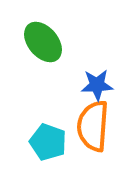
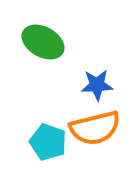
green ellipse: rotated 21 degrees counterclockwise
orange semicircle: moved 2 px right, 2 px down; rotated 108 degrees counterclockwise
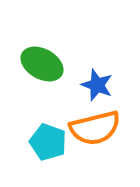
green ellipse: moved 1 px left, 22 px down
blue star: rotated 24 degrees clockwise
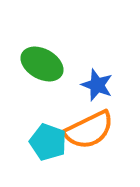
orange semicircle: moved 6 px left, 2 px down; rotated 12 degrees counterclockwise
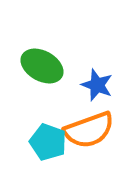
green ellipse: moved 2 px down
orange semicircle: rotated 6 degrees clockwise
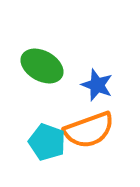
cyan pentagon: moved 1 px left
